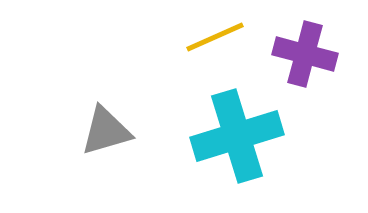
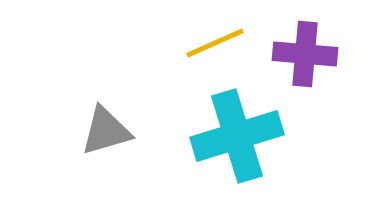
yellow line: moved 6 px down
purple cross: rotated 10 degrees counterclockwise
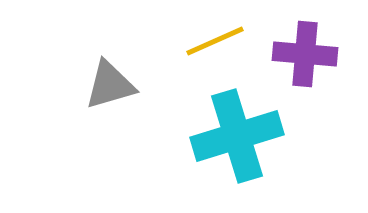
yellow line: moved 2 px up
gray triangle: moved 4 px right, 46 px up
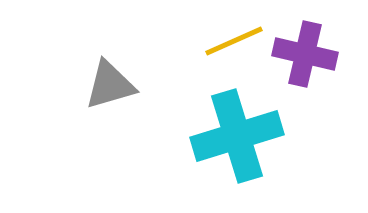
yellow line: moved 19 px right
purple cross: rotated 8 degrees clockwise
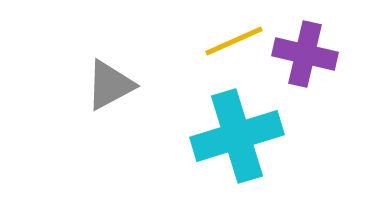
gray triangle: rotated 12 degrees counterclockwise
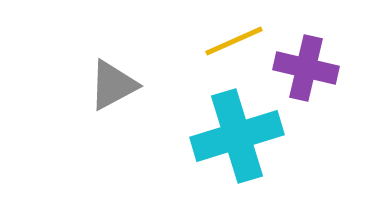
purple cross: moved 1 px right, 14 px down
gray triangle: moved 3 px right
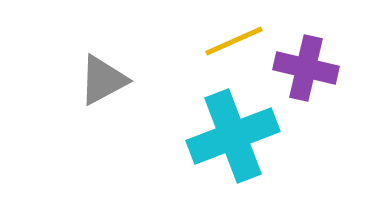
gray triangle: moved 10 px left, 5 px up
cyan cross: moved 4 px left; rotated 4 degrees counterclockwise
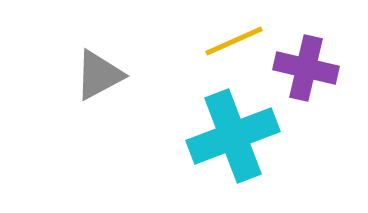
gray triangle: moved 4 px left, 5 px up
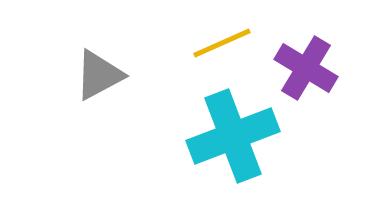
yellow line: moved 12 px left, 2 px down
purple cross: rotated 18 degrees clockwise
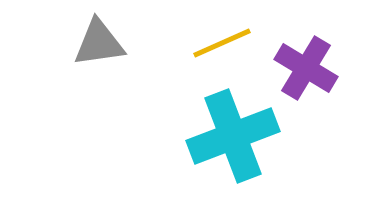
gray triangle: moved 32 px up; rotated 20 degrees clockwise
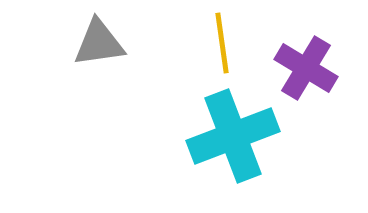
yellow line: rotated 74 degrees counterclockwise
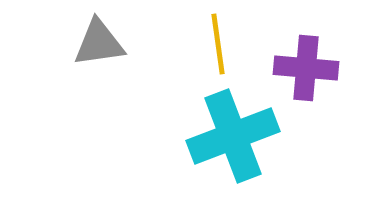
yellow line: moved 4 px left, 1 px down
purple cross: rotated 26 degrees counterclockwise
